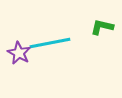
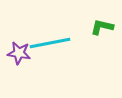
purple star: rotated 20 degrees counterclockwise
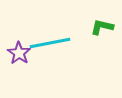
purple star: rotated 25 degrees clockwise
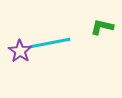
purple star: moved 1 px right, 2 px up
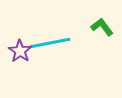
green L-shape: rotated 40 degrees clockwise
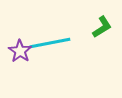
green L-shape: rotated 95 degrees clockwise
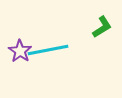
cyan line: moved 2 px left, 7 px down
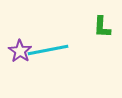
green L-shape: rotated 125 degrees clockwise
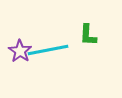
green L-shape: moved 14 px left, 8 px down
